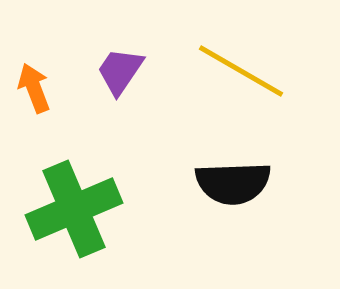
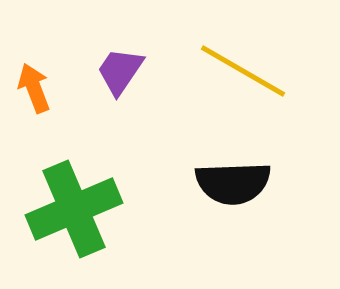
yellow line: moved 2 px right
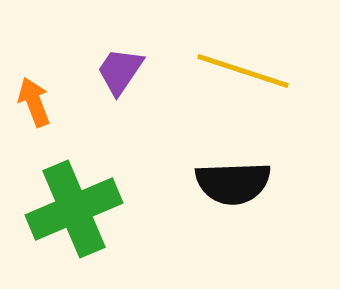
yellow line: rotated 12 degrees counterclockwise
orange arrow: moved 14 px down
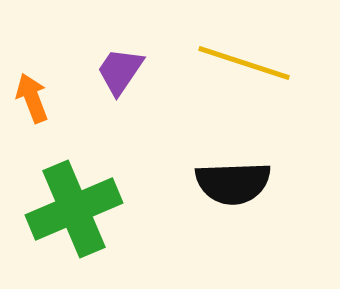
yellow line: moved 1 px right, 8 px up
orange arrow: moved 2 px left, 4 px up
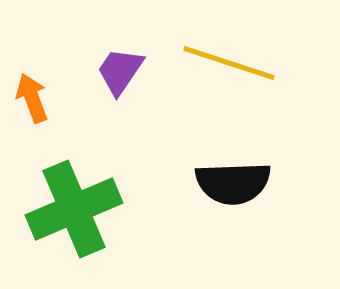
yellow line: moved 15 px left
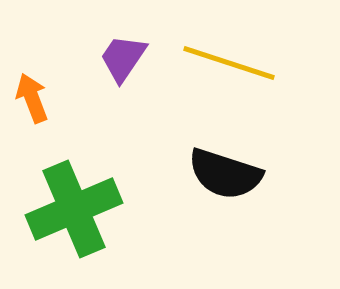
purple trapezoid: moved 3 px right, 13 px up
black semicircle: moved 8 px left, 9 px up; rotated 20 degrees clockwise
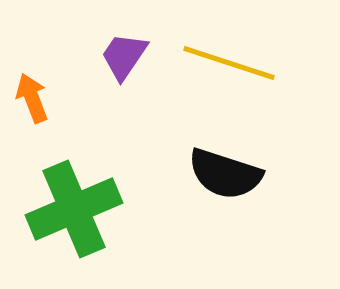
purple trapezoid: moved 1 px right, 2 px up
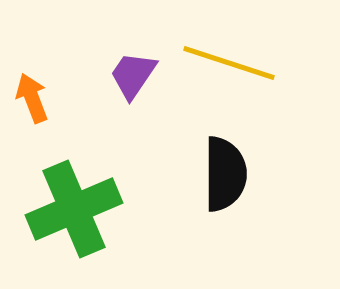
purple trapezoid: moved 9 px right, 19 px down
black semicircle: rotated 108 degrees counterclockwise
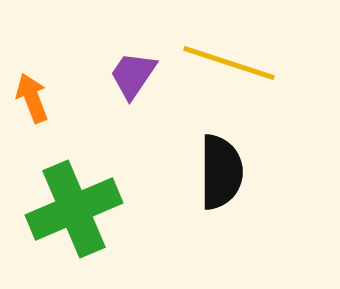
black semicircle: moved 4 px left, 2 px up
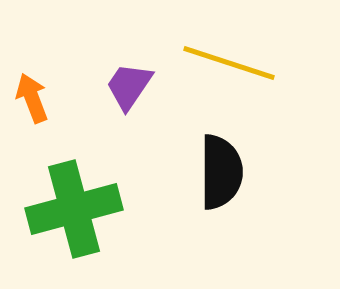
purple trapezoid: moved 4 px left, 11 px down
green cross: rotated 8 degrees clockwise
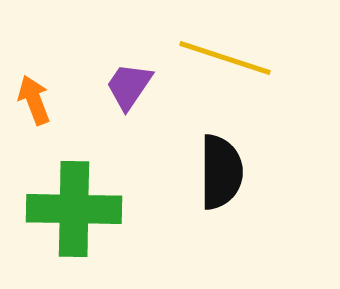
yellow line: moved 4 px left, 5 px up
orange arrow: moved 2 px right, 2 px down
green cross: rotated 16 degrees clockwise
